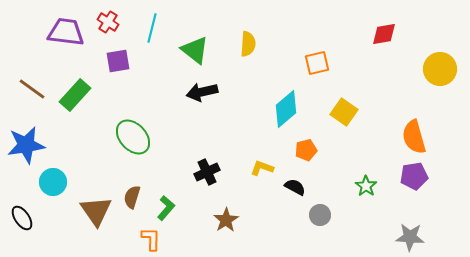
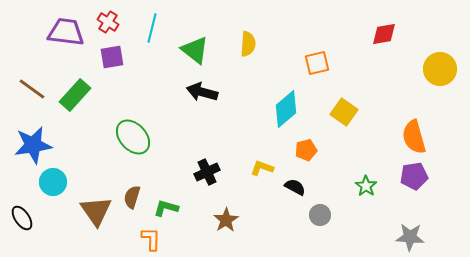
purple square: moved 6 px left, 4 px up
black arrow: rotated 28 degrees clockwise
blue star: moved 7 px right
green L-shape: rotated 115 degrees counterclockwise
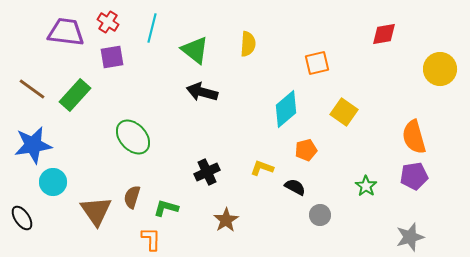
gray star: rotated 20 degrees counterclockwise
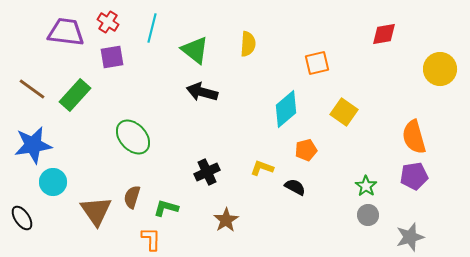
gray circle: moved 48 px right
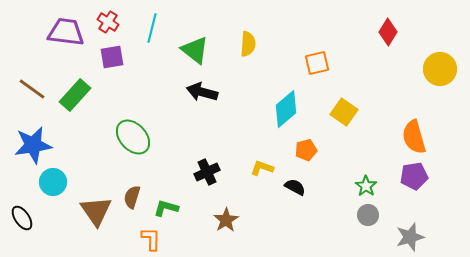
red diamond: moved 4 px right, 2 px up; rotated 48 degrees counterclockwise
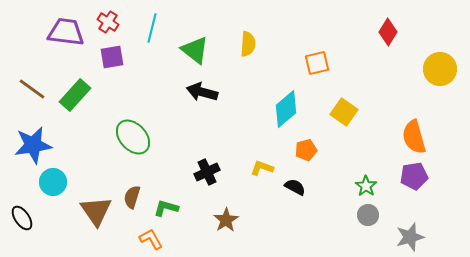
orange L-shape: rotated 30 degrees counterclockwise
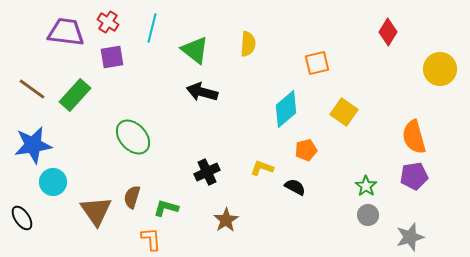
orange L-shape: rotated 25 degrees clockwise
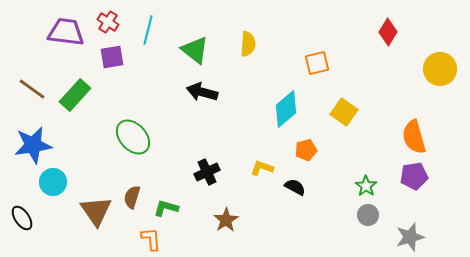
cyan line: moved 4 px left, 2 px down
